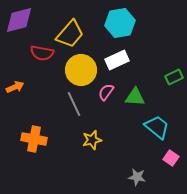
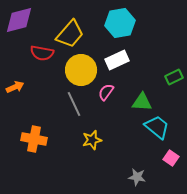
green triangle: moved 7 px right, 5 px down
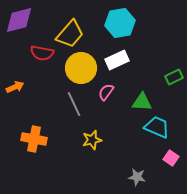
yellow circle: moved 2 px up
cyan trapezoid: rotated 16 degrees counterclockwise
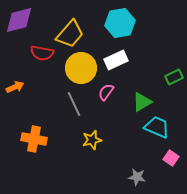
white rectangle: moved 1 px left
green triangle: rotated 35 degrees counterclockwise
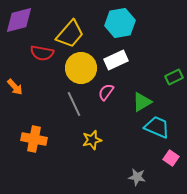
orange arrow: rotated 72 degrees clockwise
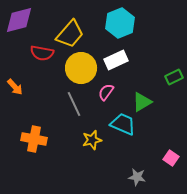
cyan hexagon: rotated 12 degrees counterclockwise
cyan trapezoid: moved 34 px left, 3 px up
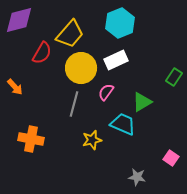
red semicircle: rotated 70 degrees counterclockwise
green rectangle: rotated 30 degrees counterclockwise
gray line: rotated 40 degrees clockwise
orange cross: moved 3 px left
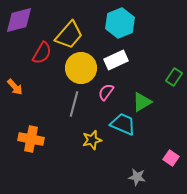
yellow trapezoid: moved 1 px left, 1 px down
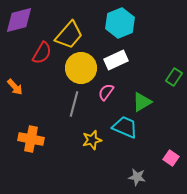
cyan trapezoid: moved 2 px right, 3 px down
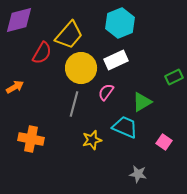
green rectangle: rotated 30 degrees clockwise
orange arrow: rotated 78 degrees counterclockwise
pink square: moved 7 px left, 16 px up
gray star: moved 1 px right, 3 px up
